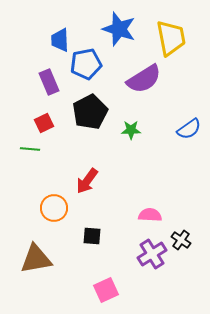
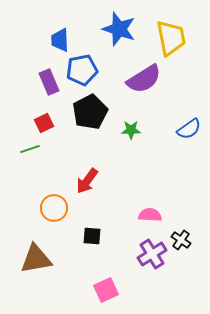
blue pentagon: moved 4 px left, 6 px down
green line: rotated 24 degrees counterclockwise
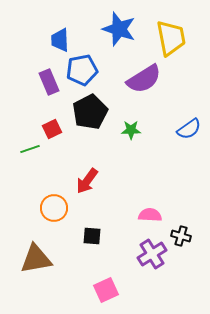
red square: moved 8 px right, 6 px down
black cross: moved 4 px up; rotated 18 degrees counterclockwise
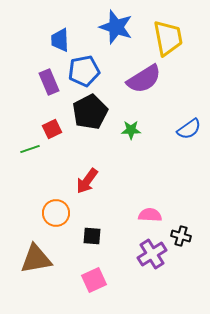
blue star: moved 3 px left, 2 px up
yellow trapezoid: moved 3 px left
blue pentagon: moved 2 px right, 1 px down
orange circle: moved 2 px right, 5 px down
pink square: moved 12 px left, 10 px up
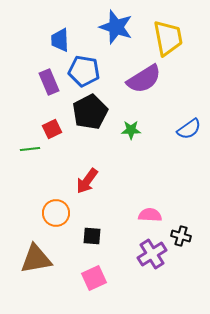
blue pentagon: rotated 20 degrees clockwise
green line: rotated 12 degrees clockwise
pink square: moved 2 px up
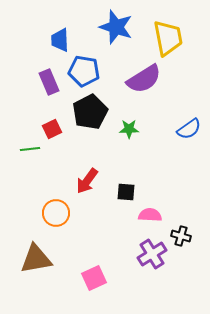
green star: moved 2 px left, 1 px up
black square: moved 34 px right, 44 px up
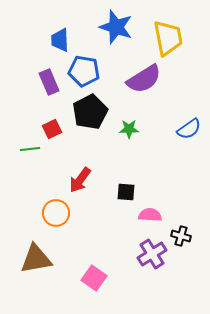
red arrow: moved 7 px left, 1 px up
pink square: rotated 30 degrees counterclockwise
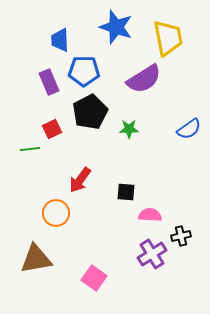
blue pentagon: rotated 8 degrees counterclockwise
black cross: rotated 30 degrees counterclockwise
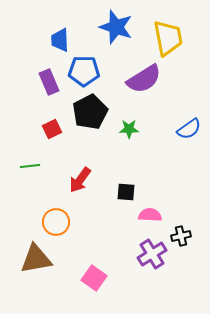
green line: moved 17 px down
orange circle: moved 9 px down
